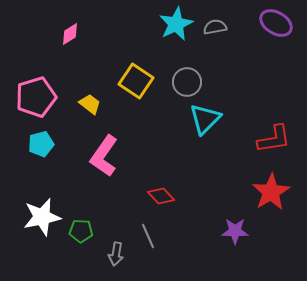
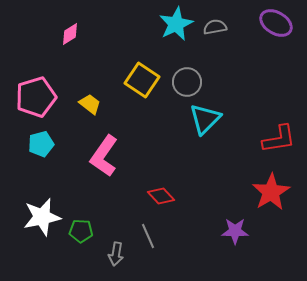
yellow square: moved 6 px right, 1 px up
red L-shape: moved 5 px right
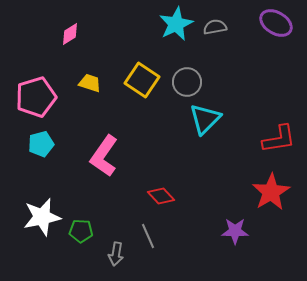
yellow trapezoid: moved 21 px up; rotated 20 degrees counterclockwise
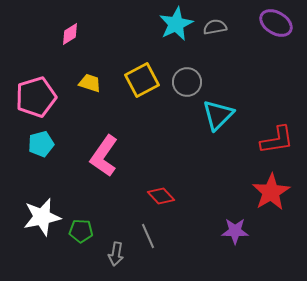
yellow square: rotated 28 degrees clockwise
cyan triangle: moved 13 px right, 4 px up
red L-shape: moved 2 px left, 1 px down
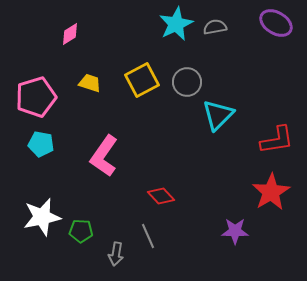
cyan pentagon: rotated 25 degrees clockwise
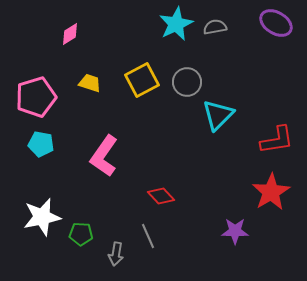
green pentagon: moved 3 px down
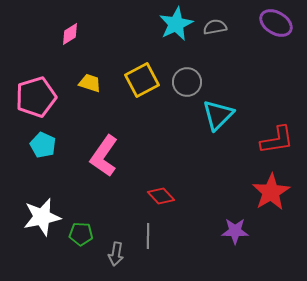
cyan pentagon: moved 2 px right, 1 px down; rotated 15 degrees clockwise
gray line: rotated 25 degrees clockwise
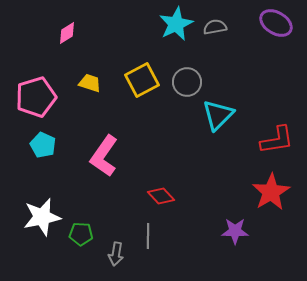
pink diamond: moved 3 px left, 1 px up
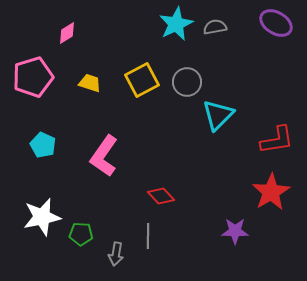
pink pentagon: moved 3 px left, 20 px up
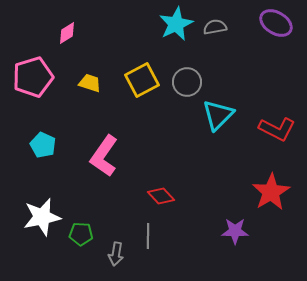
red L-shape: moved 11 px up; rotated 36 degrees clockwise
